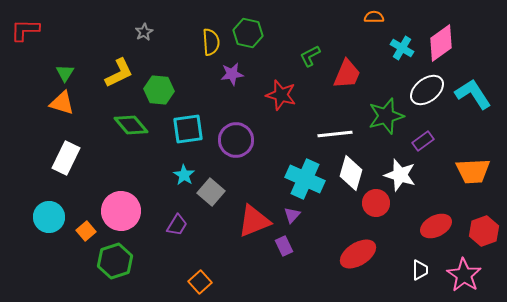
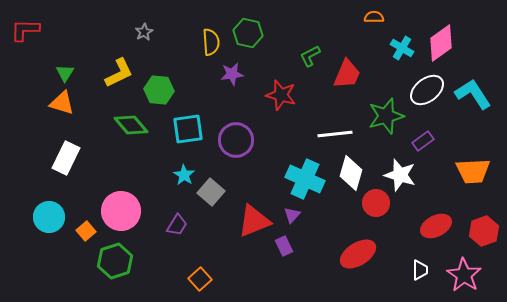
orange square at (200, 282): moved 3 px up
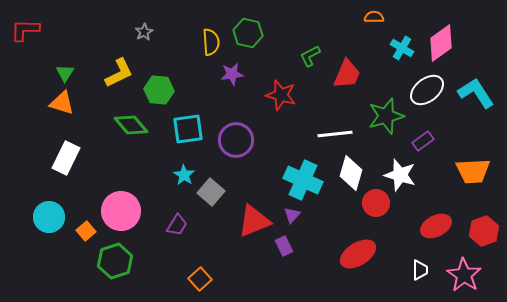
cyan L-shape at (473, 94): moved 3 px right, 1 px up
cyan cross at (305, 179): moved 2 px left, 1 px down
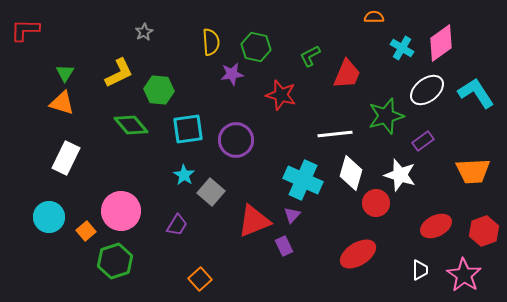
green hexagon at (248, 33): moved 8 px right, 14 px down
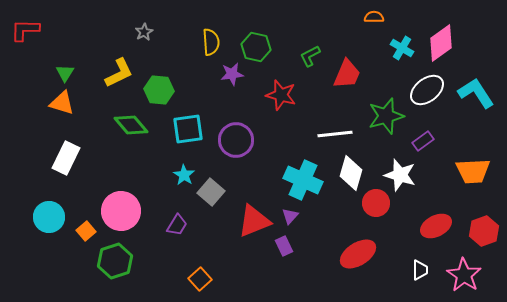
purple triangle at (292, 215): moved 2 px left, 1 px down
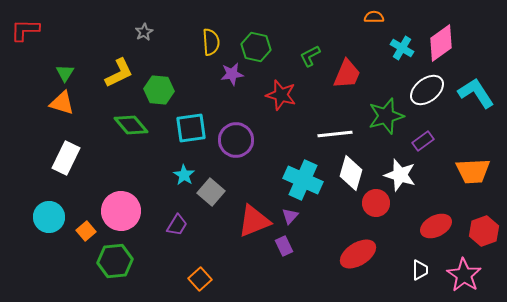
cyan square at (188, 129): moved 3 px right, 1 px up
green hexagon at (115, 261): rotated 12 degrees clockwise
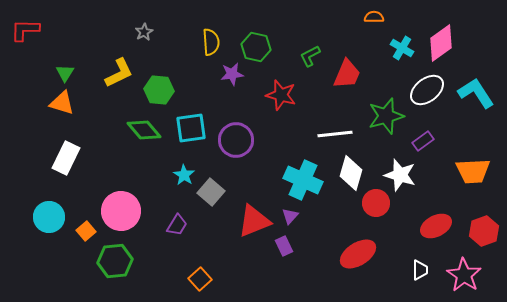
green diamond at (131, 125): moved 13 px right, 5 px down
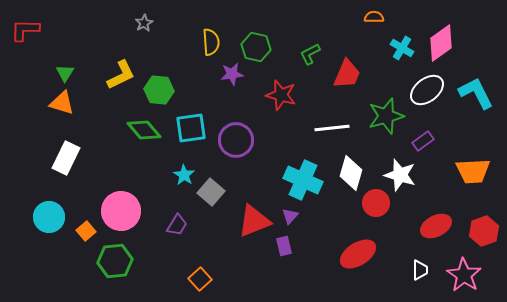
gray star at (144, 32): moved 9 px up
green L-shape at (310, 56): moved 2 px up
yellow L-shape at (119, 73): moved 2 px right, 2 px down
cyan L-shape at (476, 93): rotated 6 degrees clockwise
white line at (335, 134): moved 3 px left, 6 px up
purple rectangle at (284, 246): rotated 12 degrees clockwise
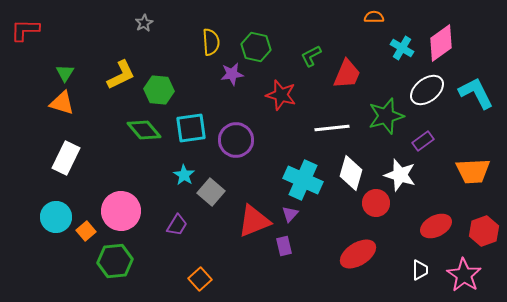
green L-shape at (310, 54): moved 1 px right, 2 px down
purple triangle at (290, 216): moved 2 px up
cyan circle at (49, 217): moved 7 px right
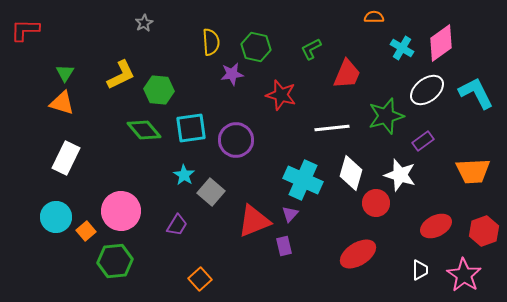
green L-shape at (311, 56): moved 7 px up
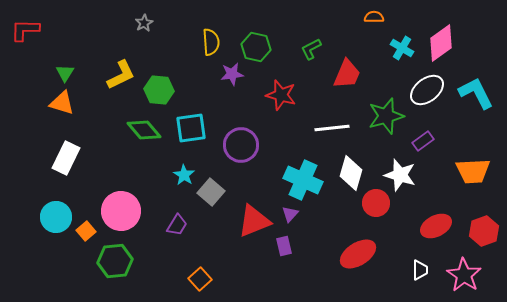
purple circle at (236, 140): moved 5 px right, 5 px down
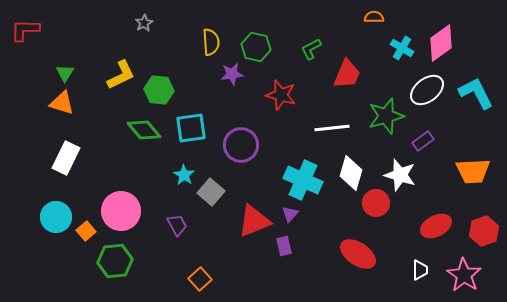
purple trapezoid at (177, 225): rotated 60 degrees counterclockwise
red ellipse at (358, 254): rotated 66 degrees clockwise
